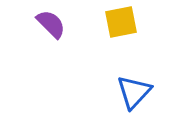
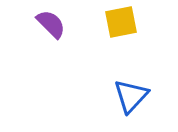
blue triangle: moved 3 px left, 4 px down
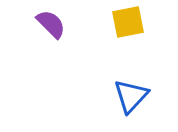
yellow square: moved 7 px right
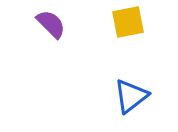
blue triangle: rotated 9 degrees clockwise
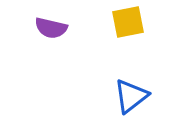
purple semicircle: moved 4 px down; rotated 148 degrees clockwise
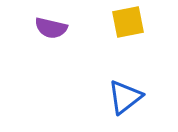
blue triangle: moved 6 px left, 1 px down
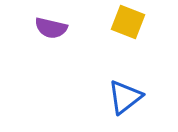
yellow square: rotated 32 degrees clockwise
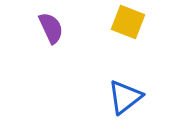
purple semicircle: rotated 128 degrees counterclockwise
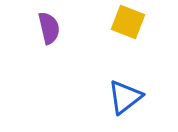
purple semicircle: moved 2 px left; rotated 12 degrees clockwise
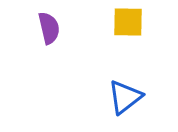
yellow square: rotated 20 degrees counterclockwise
